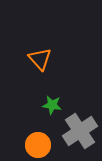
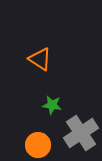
orange triangle: rotated 15 degrees counterclockwise
gray cross: moved 1 px right, 2 px down
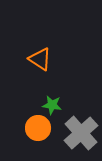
gray cross: rotated 8 degrees counterclockwise
orange circle: moved 17 px up
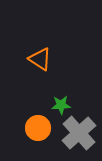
green star: moved 9 px right; rotated 12 degrees counterclockwise
gray cross: moved 2 px left
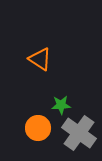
gray cross: rotated 12 degrees counterclockwise
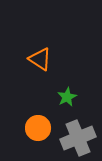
green star: moved 6 px right, 8 px up; rotated 24 degrees counterclockwise
gray cross: moved 1 px left, 5 px down; rotated 32 degrees clockwise
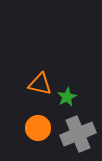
orange triangle: moved 25 px down; rotated 20 degrees counterclockwise
gray cross: moved 4 px up
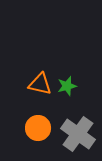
green star: moved 11 px up; rotated 12 degrees clockwise
gray cross: rotated 32 degrees counterclockwise
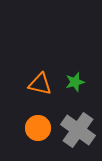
green star: moved 8 px right, 4 px up
gray cross: moved 4 px up
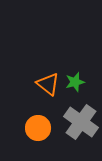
orange triangle: moved 8 px right; rotated 25 degrees clockwise
gray cross: moved 3 px right, 8 px up
